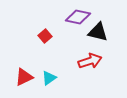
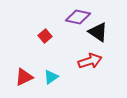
black triangle: rotated 20 degrees clockwise
cyan triangle: moved 2 px right, 1 px up
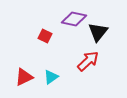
purple diamond: moved 4 px left, 2 px down
black triangle: rotated 35 degrees clockwise
red square: rotated 24 degrees counterclockwise
red arrow: moved 2 px left; rotated 25 degrees counterclockwise
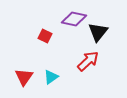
red triangle: rotated 30 degrees counterclockwise
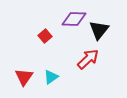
purple diamond: rotated 10 degrees counterclockwise
black triangle: moved 1 px right, 2 px up
red square: rotated 24 degrees clockwise
red arrow: moved 2 px up
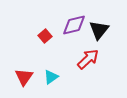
purple diamond: moved 6 px down; rotated 15 degrees counterclockwise
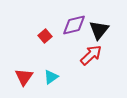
red arrow: moved 3 px right, 4 px up
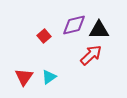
black triangle: rotated 50 degrees clockwise
red square: moved 1 px left
cyan triangle: moved 2 px left
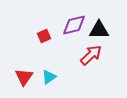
red square: rotated 16 degrees clockwise
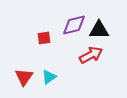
red square: moved 2 px down; rotated 16 degrees clockwise
red arrow: rotated 15 degrees clockwise
